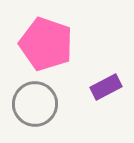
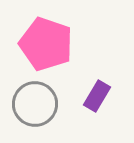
purple rectangle: moved 9 px left, 9 px down; rotated 32 degrees counterclockwise
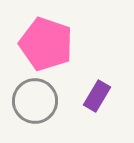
gray circle: moved 3 px up
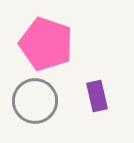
purple rectangle: rotated 44 degrees counterclockwise
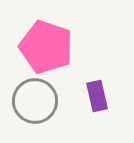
pink pentagon: moved 3 px down
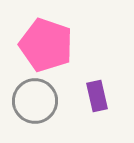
pink pentagon: moved 2 px up
